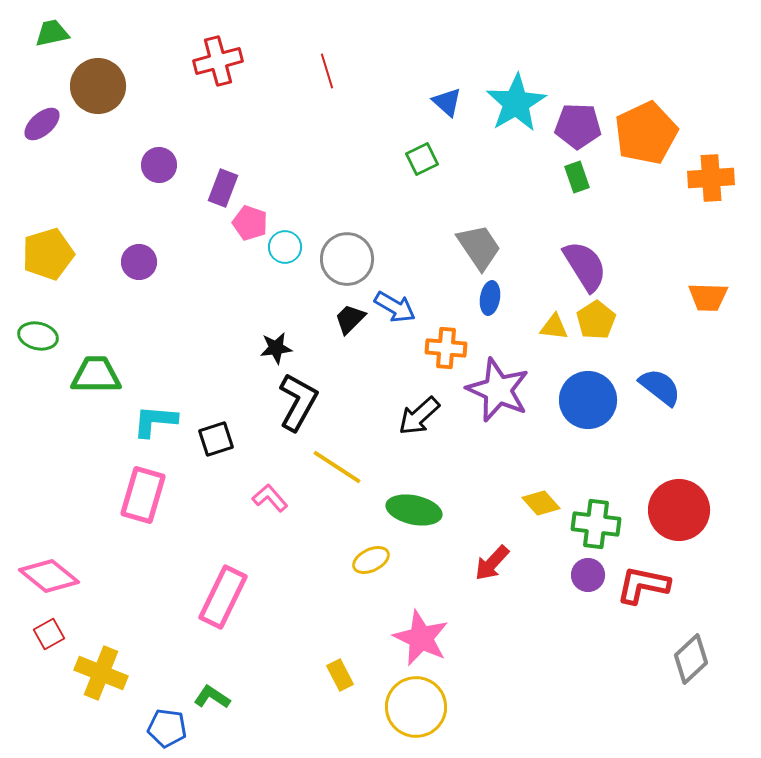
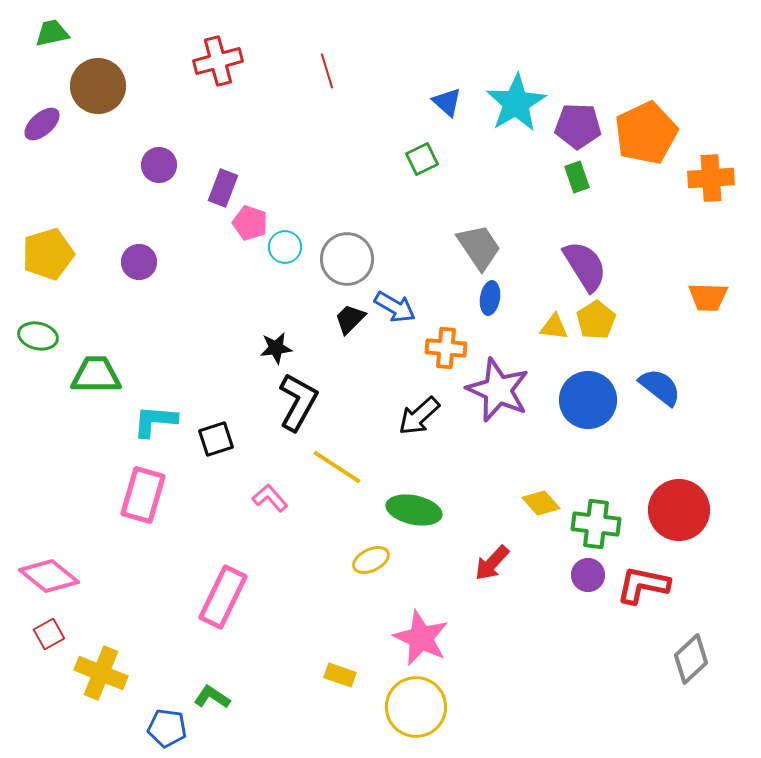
yellow rectangle at (340, 675): rotated 44 degrees counterclockwise
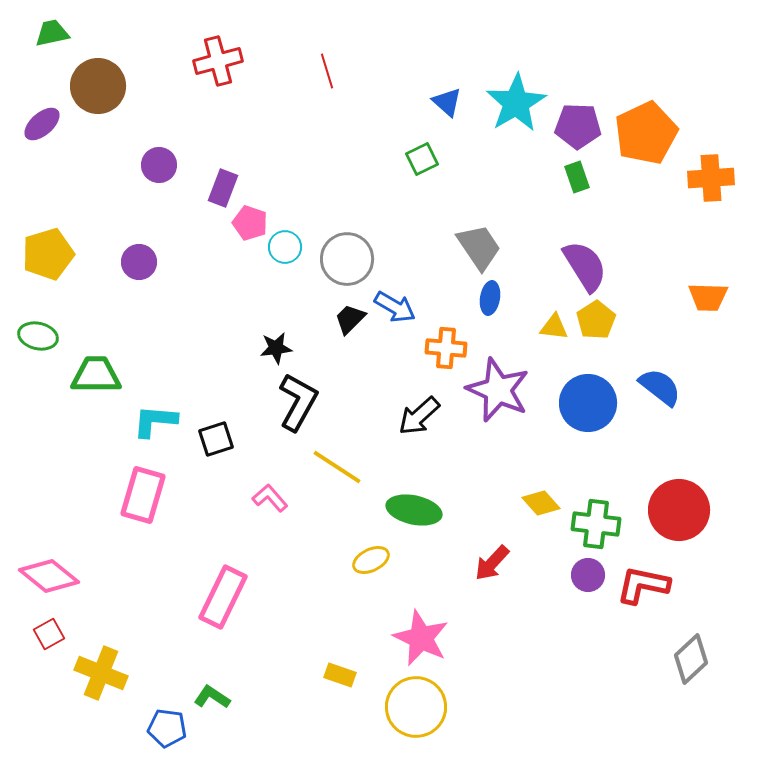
blue circle at (588, 400): moved 3 px down
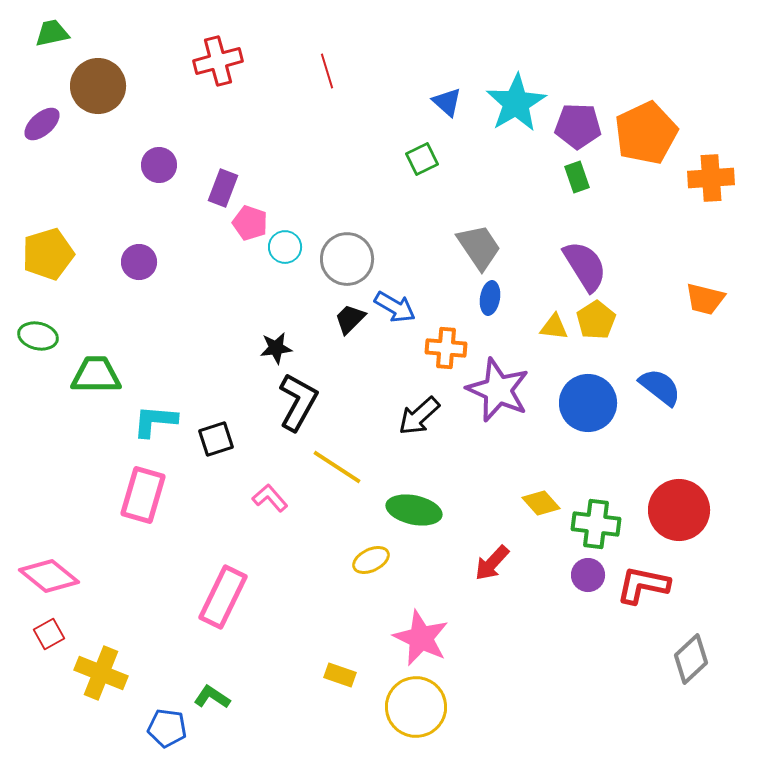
orange trapezoid at (708, 297): moved 3 px left, 2 px down; rotated 12 degrees clockwise
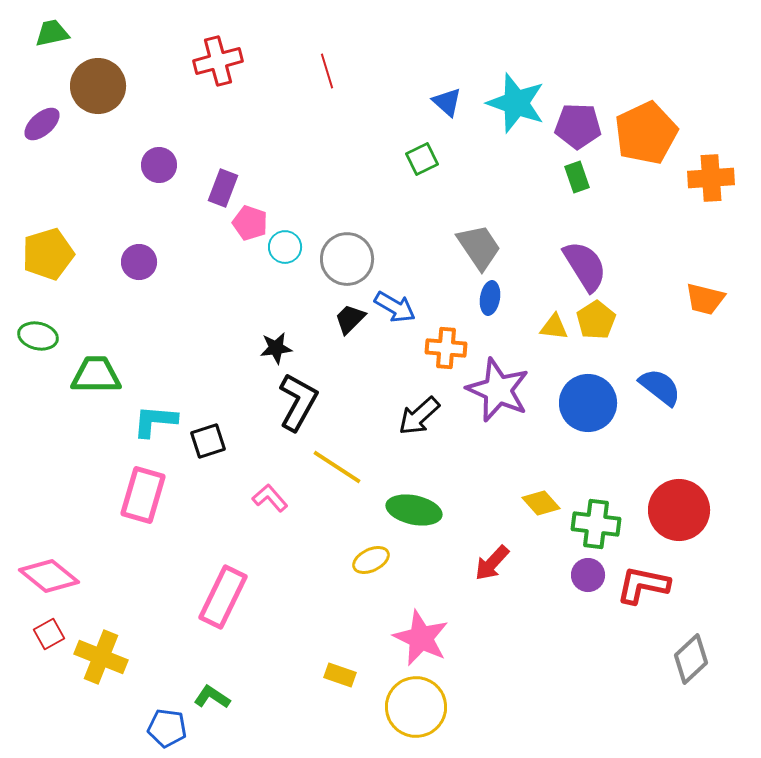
cyan star at (516, 103): rotated 22 degrees counterclockwise
black square at (216, 439): moved 8 px left, 2 px down
yellow cross at (101, 673): moved 16 px up
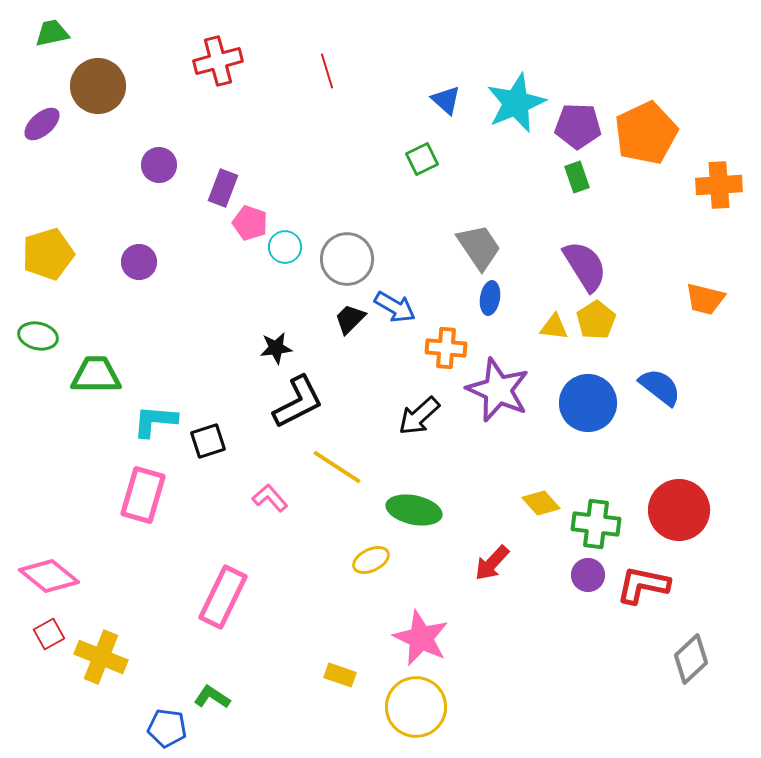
blue triangle at (447, 102): moved 1 px left, 2 px up
cyan star at (516, 103): rotated 30 degrees clockwise
orange cross at (711, 178): moved 8 px right, 7 px down
black L-shape at (298, 402): rotated 34 degrees clockwise
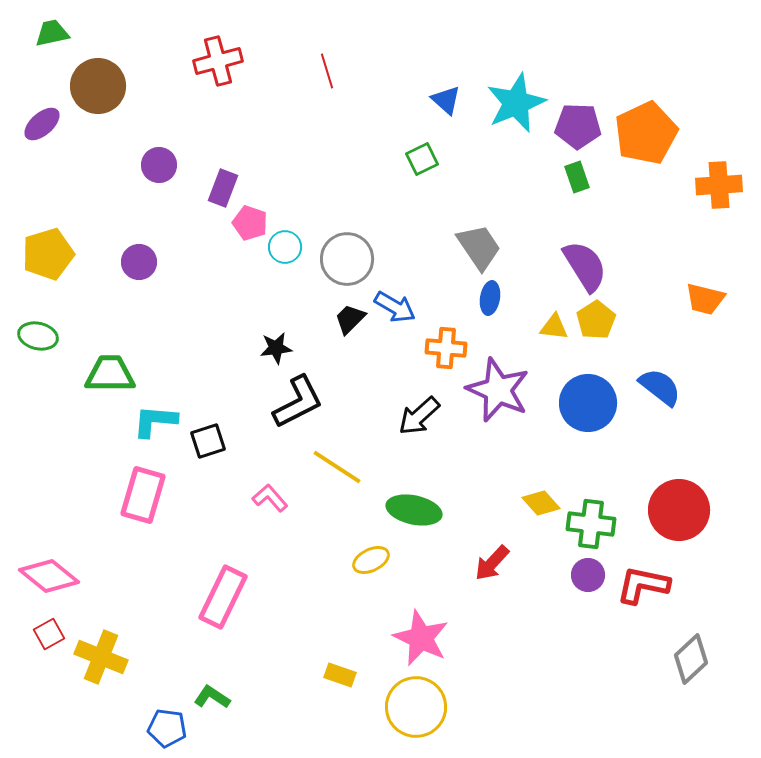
green trapezoid at (96, 375): moved 14 px right, 1 px up
green cross at (596, 524): moved 5 px left
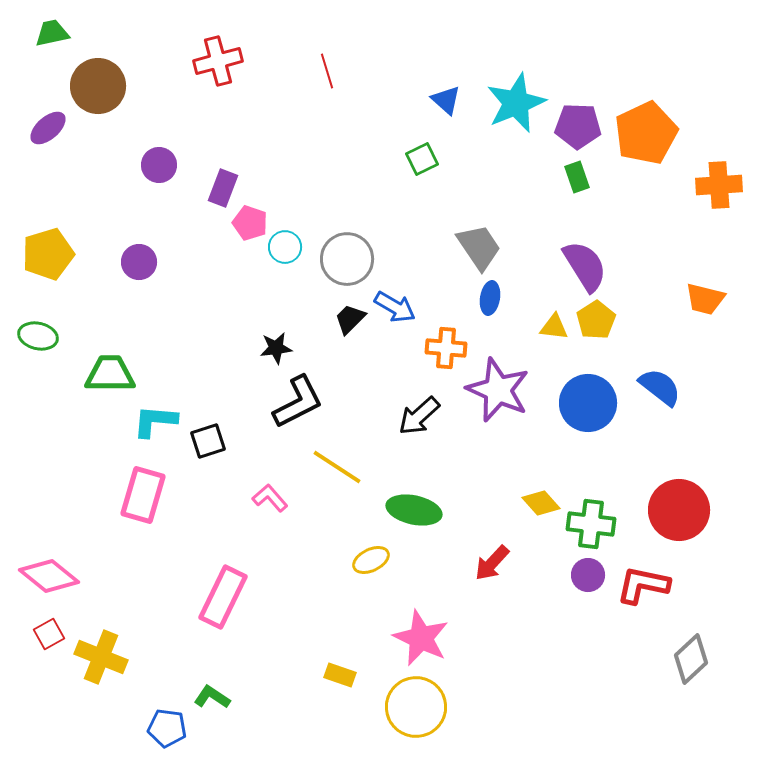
purple ellipse at (42, 124): moved 6 px right, 4 px down
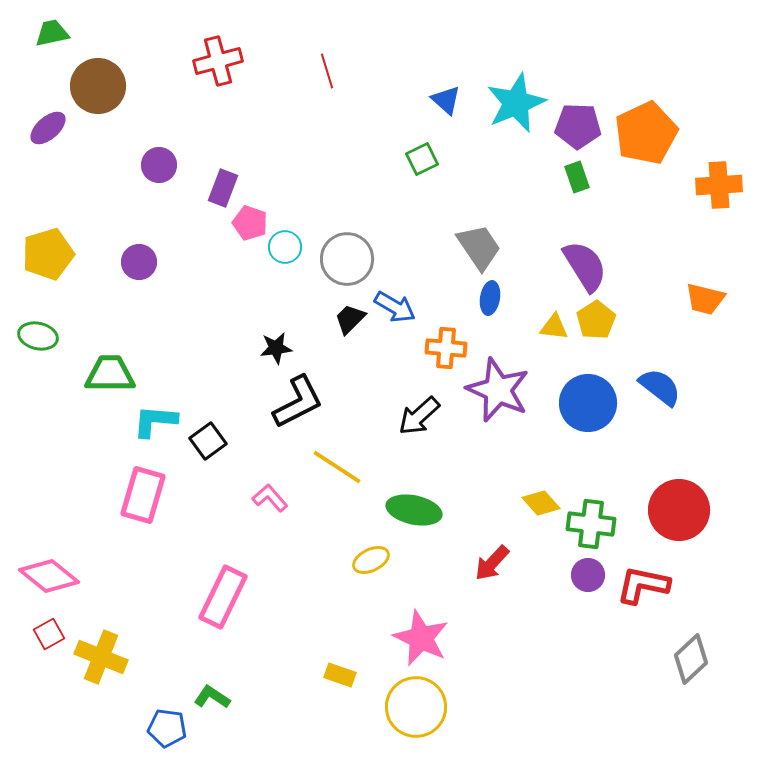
black square at (208, 441): rotated 18 degrees counterclockwise
